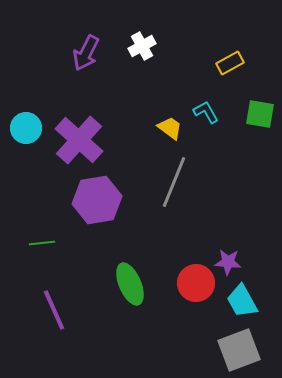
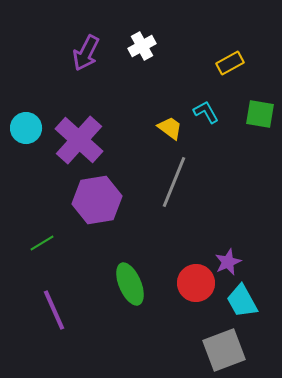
green line: rotated 25 degrees counterclockwise
purple star: rotated 28 degrees counterclockwise
gray square: moved 15 px left
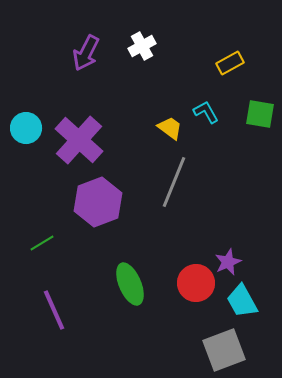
purple hexagon: moved 1 px right, 2 px down; rotated 12 degrees counterclockwise
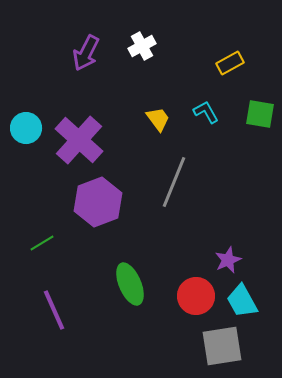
yellow trapezoid: moved 12 px left, 9 px up; rotated 16 degrees clockwise
purple star: moved 2 px up
red circle: moved 13 px down
gray square: moved 2 px left, 4 px up; rotated 12 degrees clockwise
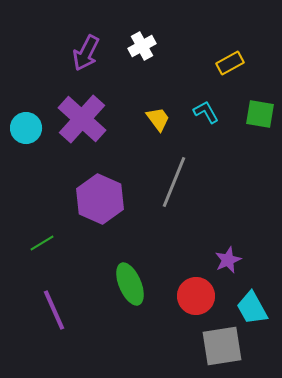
purple cross: moved 3 px right, 21 px up
purple hexagon: moved 2 px right, 3 px up; rotated 15 degrees counterclockwise
cyan trapezoid: moved 10 px right, 7 px down
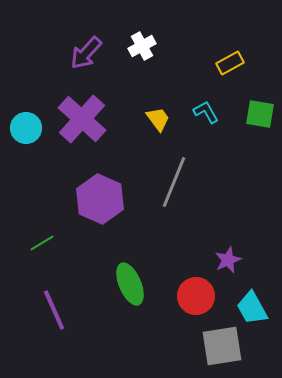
purple arrow: rotated 15 degrees clockwise
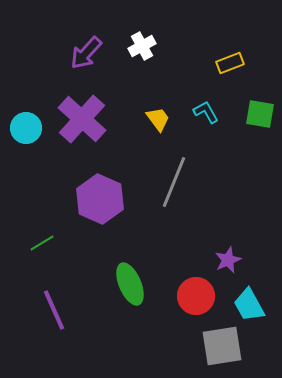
yellow rectangle: rotated 8 degrees clockwise
cyan trapezoid: moved 3 px left, 3 px up
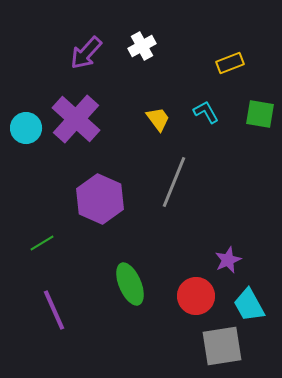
purple cross: moved 6 px left
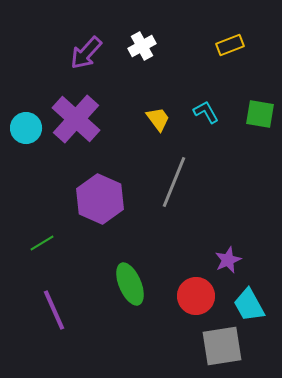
yellow rectangle: moved 18 px up
